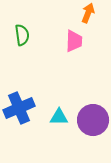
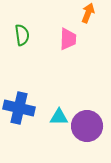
pink trapezoid: moved 6 px left, 2 px up
blue cross: rotated 36 degrees clockwise
purple circle: moved 6 px left, 6 px down
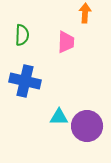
orange arrow: moved 3 px left; rotated 18 degrees counterclockwise
green semicircle: rotated 10 degrees clockwise
pink trapezoid: moved 2 px left, 3 px down
blue cross: moved 6 px right, 27 px up
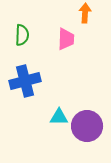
pink trapezoid: moved 3 px up
blue cross: rotated 28 degrees counterclockwise
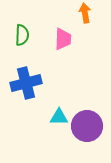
orange arrow: rotated 12 degrees counterclockwise
pink trapezoid: moved 3 px left
blue cross: moved 1 px right, 2 px down
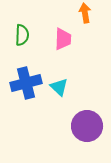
cyan triangle: moved 30 px up; rotated 42 degrees clockwise
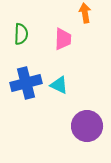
green semicircle: moved 1 px left, 1 px up
cyan triangle: moved 2 px up; rotated 18 degrees counterclockwise
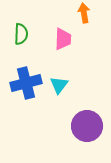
orange arrow: moved 1 px left
cyan triangle: rotated 42 degrees clockwise
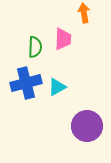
green semicircle: moved 14 px right, 13 px down
cyan triangle: moved 2 px left, 2 px down; rotated 24 degrees clockwise
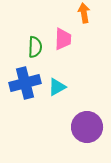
blue cross: moved 1 px left
purple circle: moved 1 px down
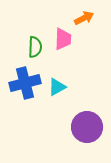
orange arrow: moved 5 px down; rotated 72 degrees clockwise
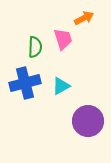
pink trapezoid: rotated 20 degrees counterclockwise
cyan triangle: moved 4 px right, 1 px up
purple circle: moved 1 px right, 6 px up
